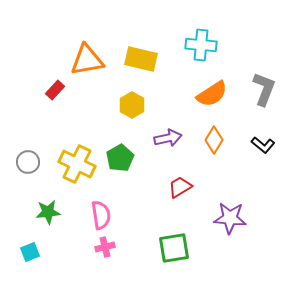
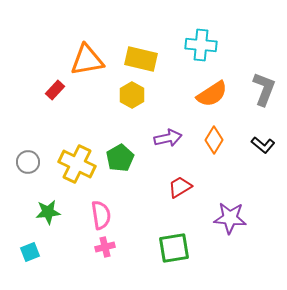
yellow hexagon: moved 10 px up
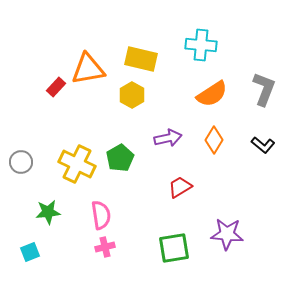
orange triangle: moved 1 px right, 9 px down
red rectangle: moved 1 px right, 3 px up
gray circle: moved 7 px left
purple star: moved 3 px left, 16 px down
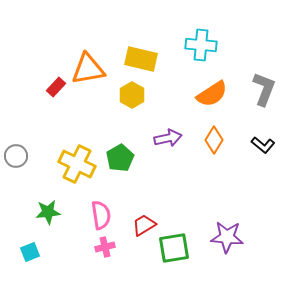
gray circle: moved 5 px left, 6 px up
red trapezoid: moved 36 px left, 38 px down
purple star: moved 3 px down
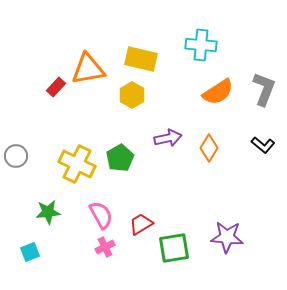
orange semicircle: moved 6 px right, 2 px up
orange diamond: moved 5 px left, 8 px down
pink semicircle: rotated 20 degrees counterclockwise
red trapezoid: moved 3 px left, 1 px up
pink cross: rotated 12 degrees counterclockwise
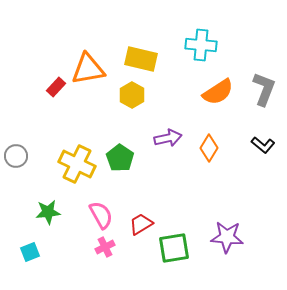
green pentagon: rotated 8 degrees counterclockwise
